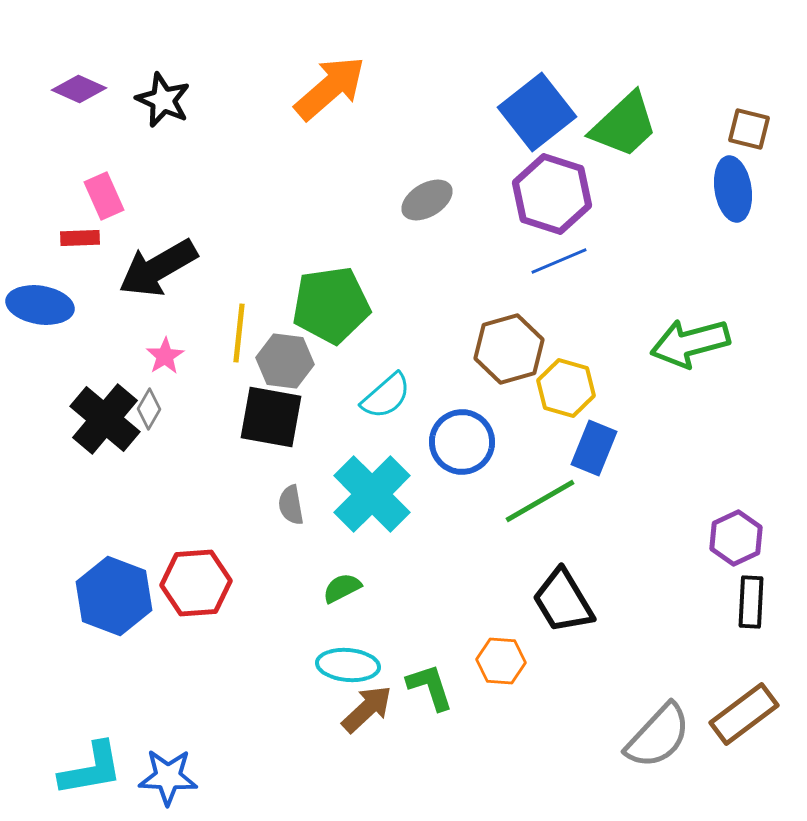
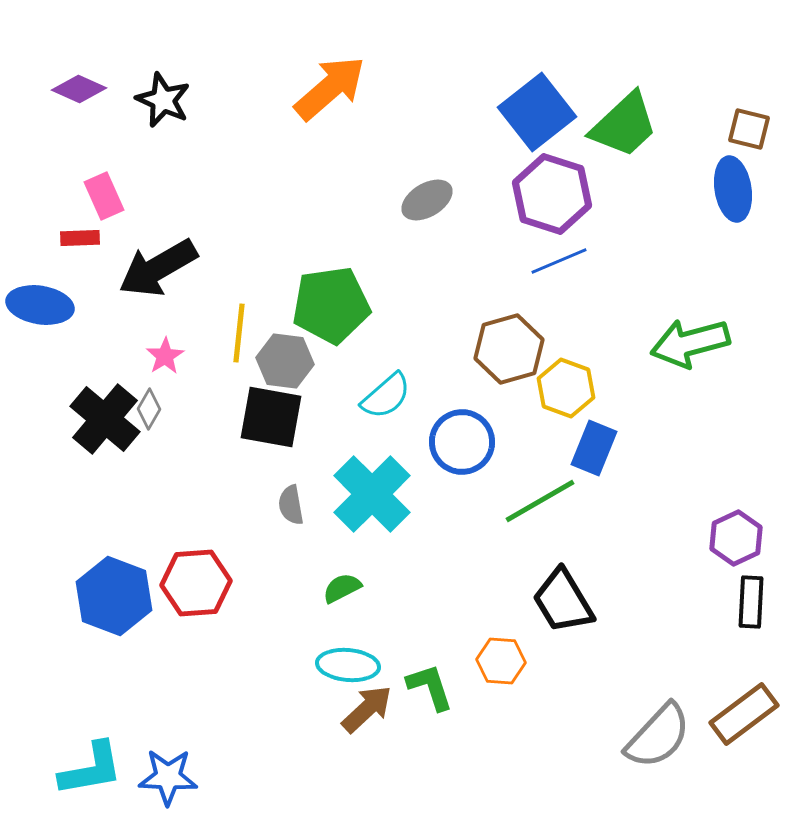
yellow hexagon at (566, 388): rotated 4 degrees clockwise
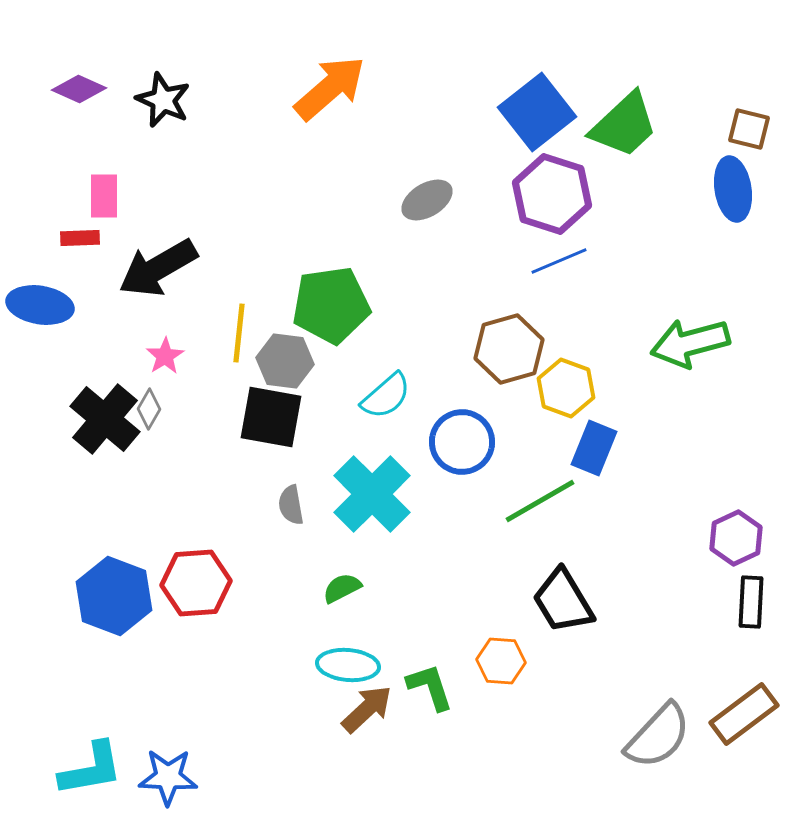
pink rectangle at (104, 196): rotated 24 degrees clockwise
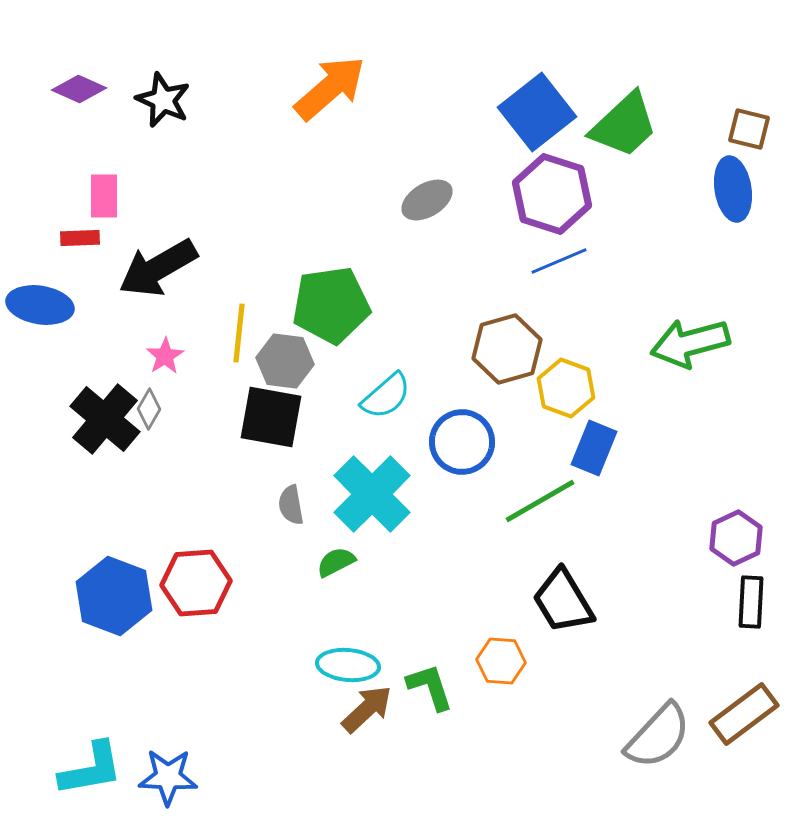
brown hexagon at (509, 349): moved 2 px left
green semicircle at (342, 588): moved 6 px left, 26 px up
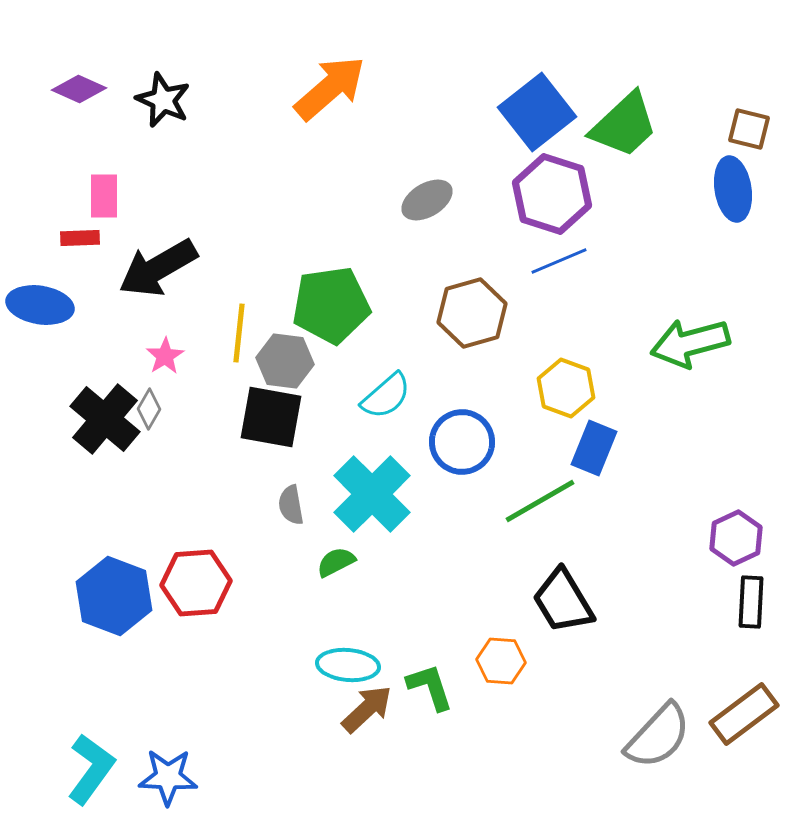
brown hexagon at (507, 349): moved 35 px left, 36 px up
cyan L-shape at (91, 769): rotated 44 degrees counterclockwise
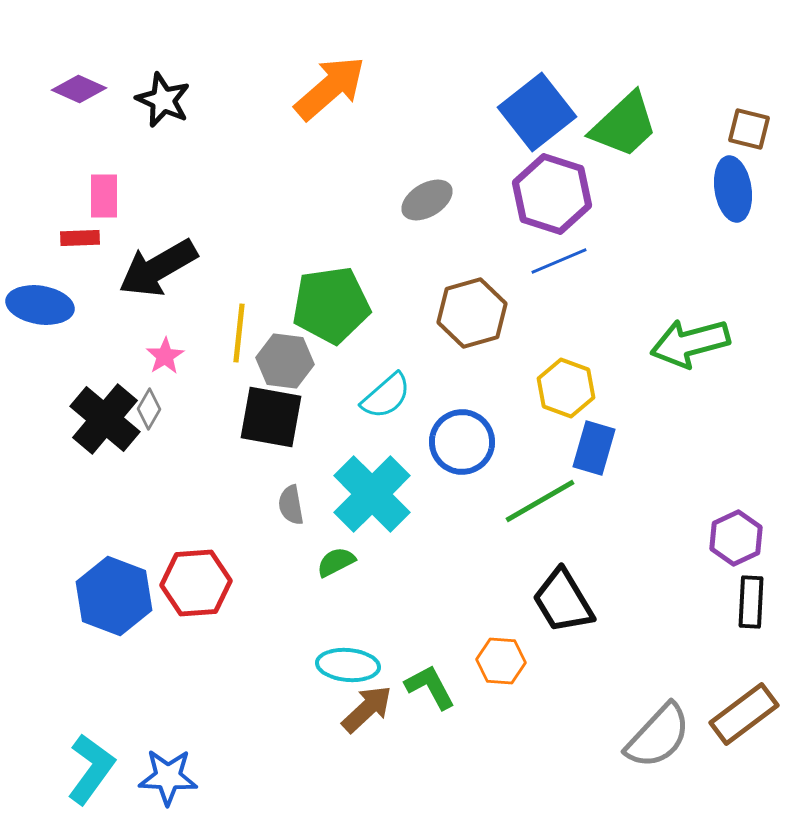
blue rectangle at (594, 448): rotated 6 degrees counterclockwise
green L-shape at (430, 687): rotated 10 degrees counterclockwise
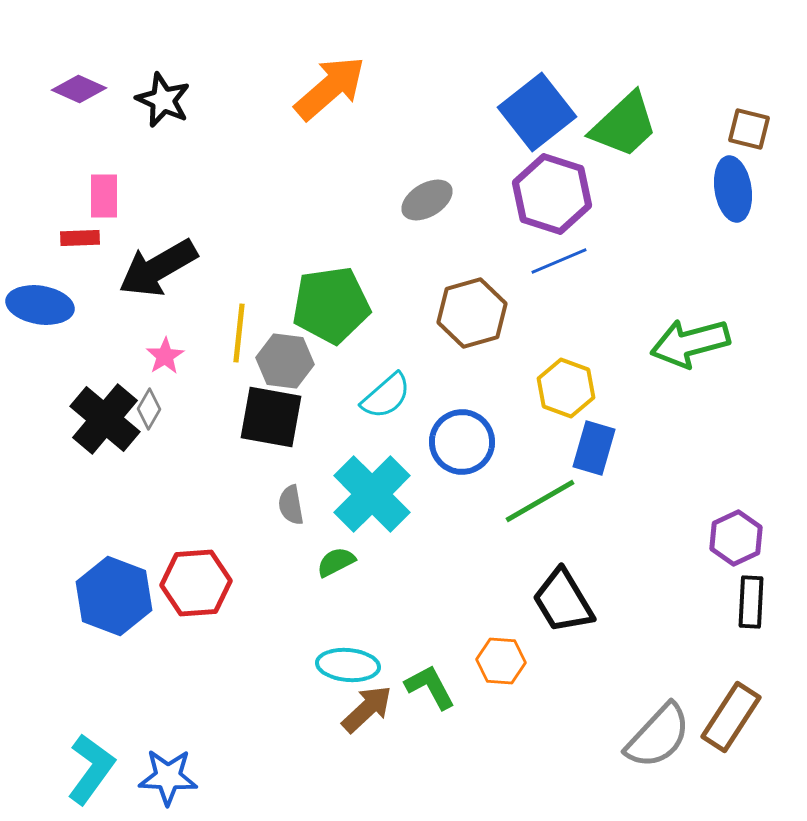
brown rectangle at (744, 714): moved 13 px left, 3 px down; rotated 20 degrees counterclockwise
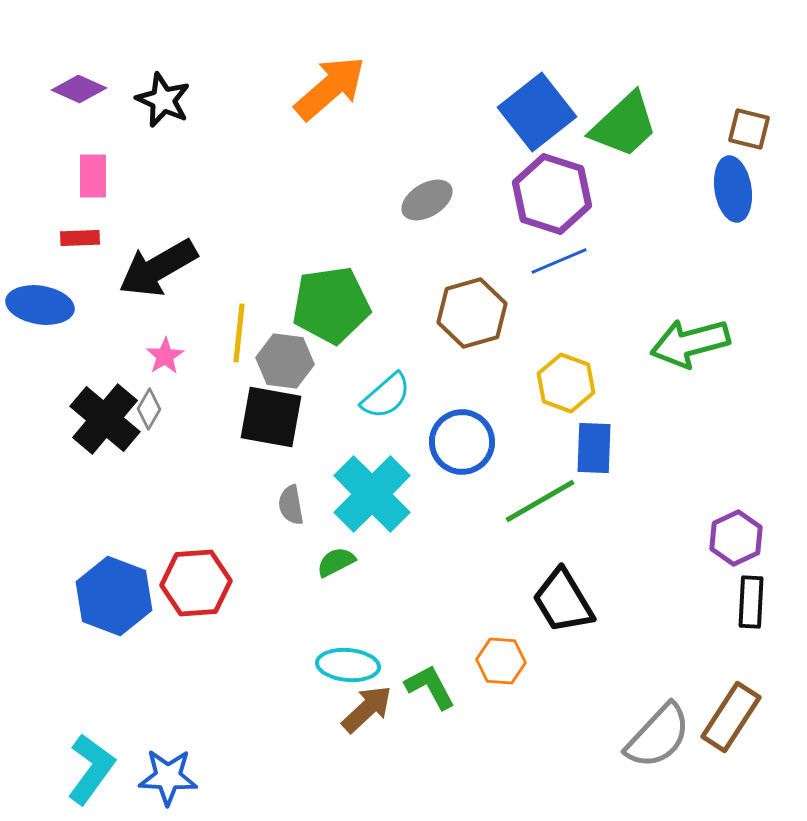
pink rectangle at (104, 196): moved 11 px left, 20 px up
yellow hexagon at (566, 388): moved 5 px up
blue rectangle at (594, 448): rotated 14 degrees counterclockwise
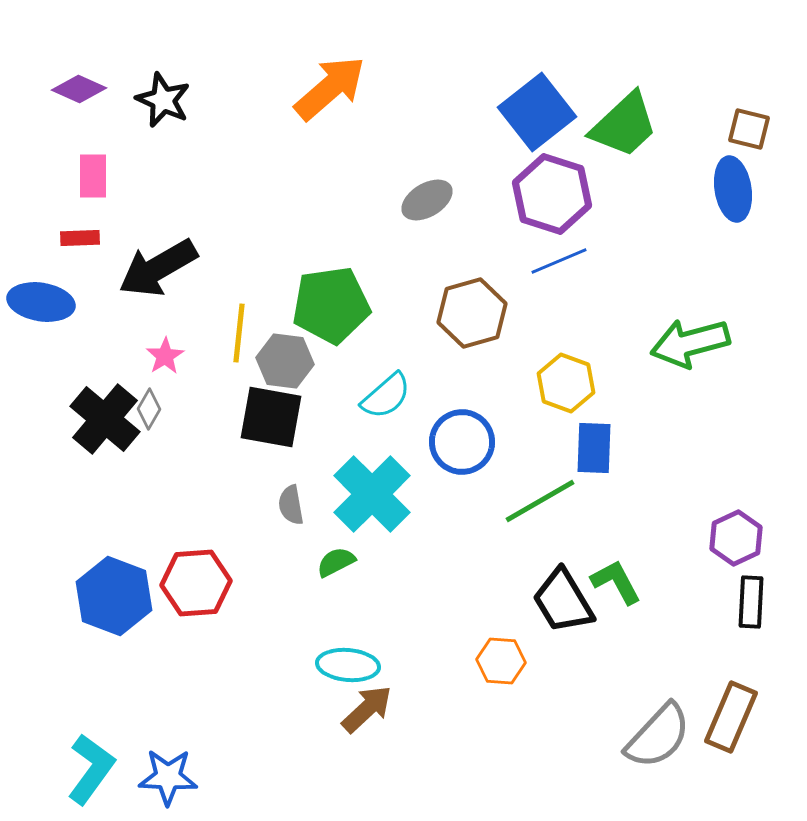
blue ellipse at (40, 305): moved 1 px right, 3 px up
green L-shape at (430, 687): moved 186 px right, 105 px up
brown rectangle at (731, 717): rotated 10 degrees counterclockwise
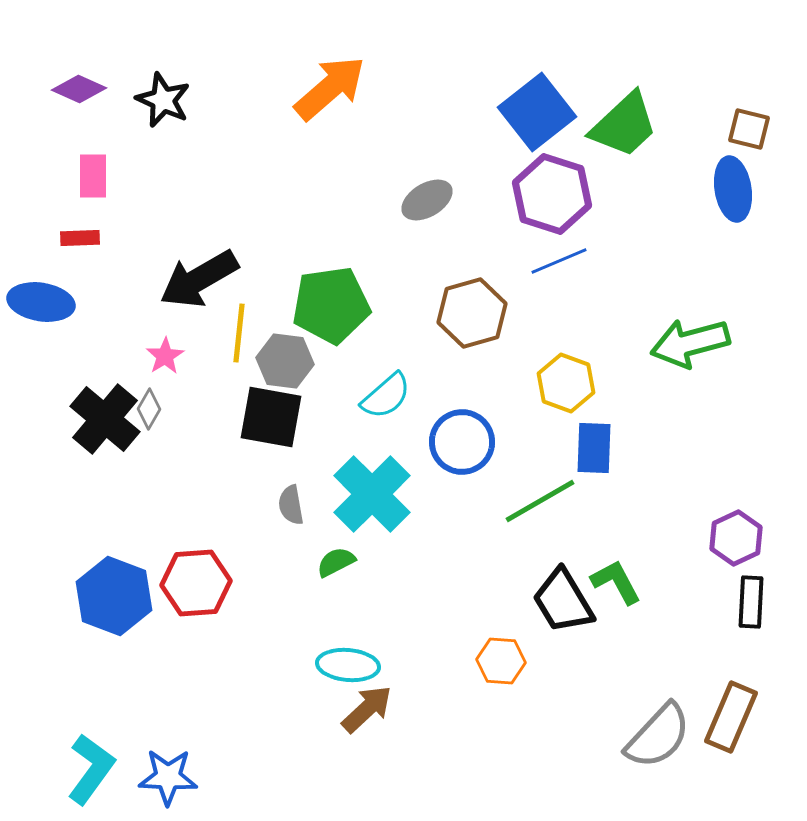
black arrow at (158, 268): moved 41 px right, 11 px down
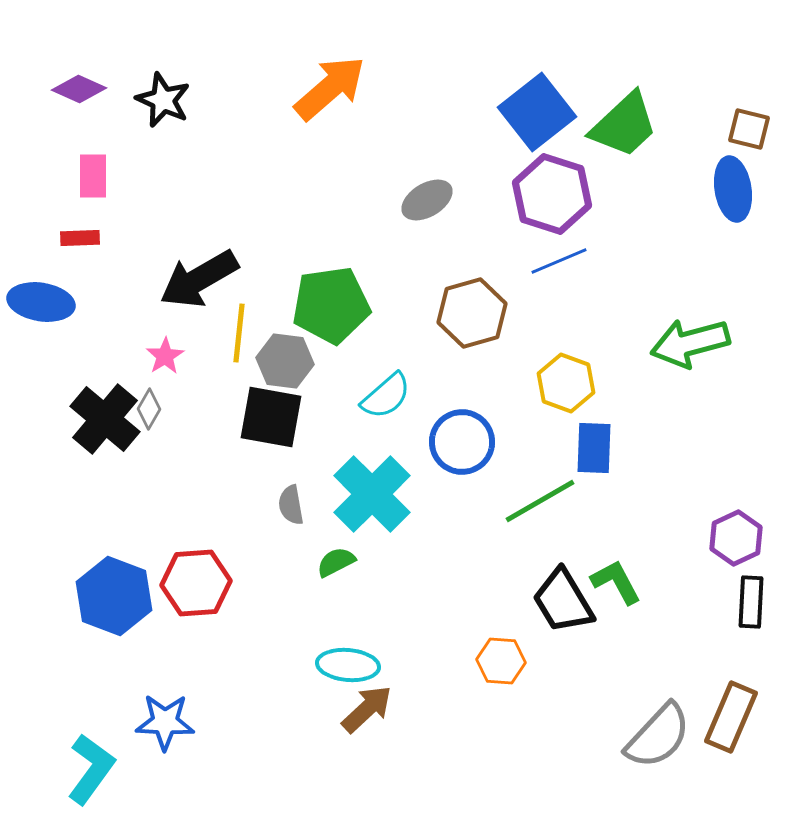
blue star at (168, 777): moved 3 px left, 55 px up
